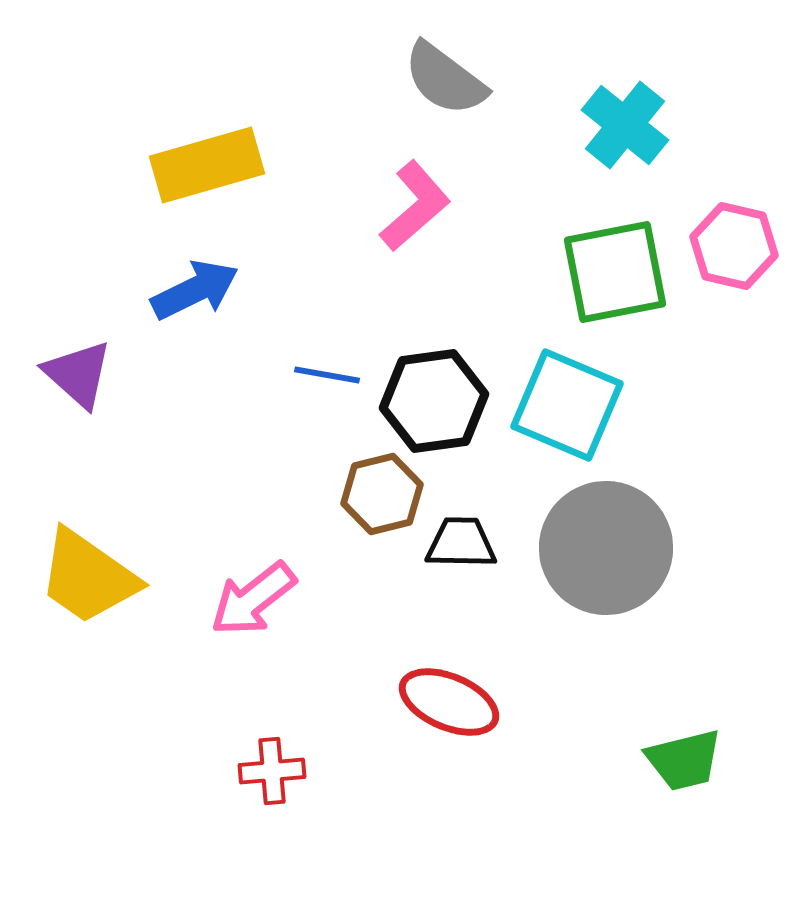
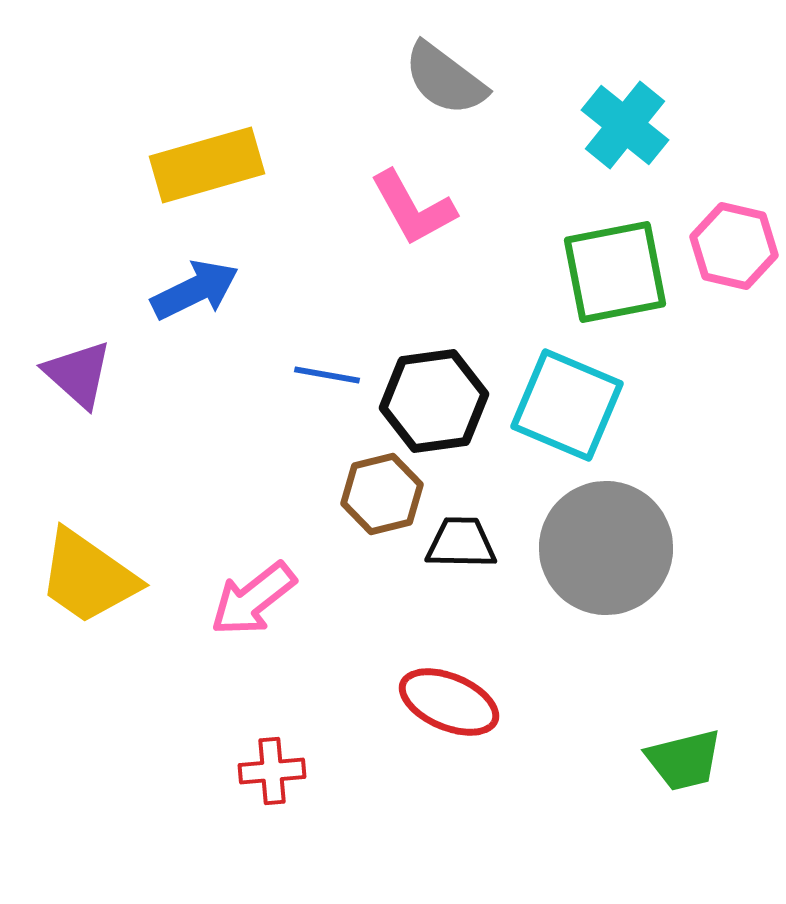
pink L-shape: moved 2 px left, 2 px down; rotated 102 degrees clockwise
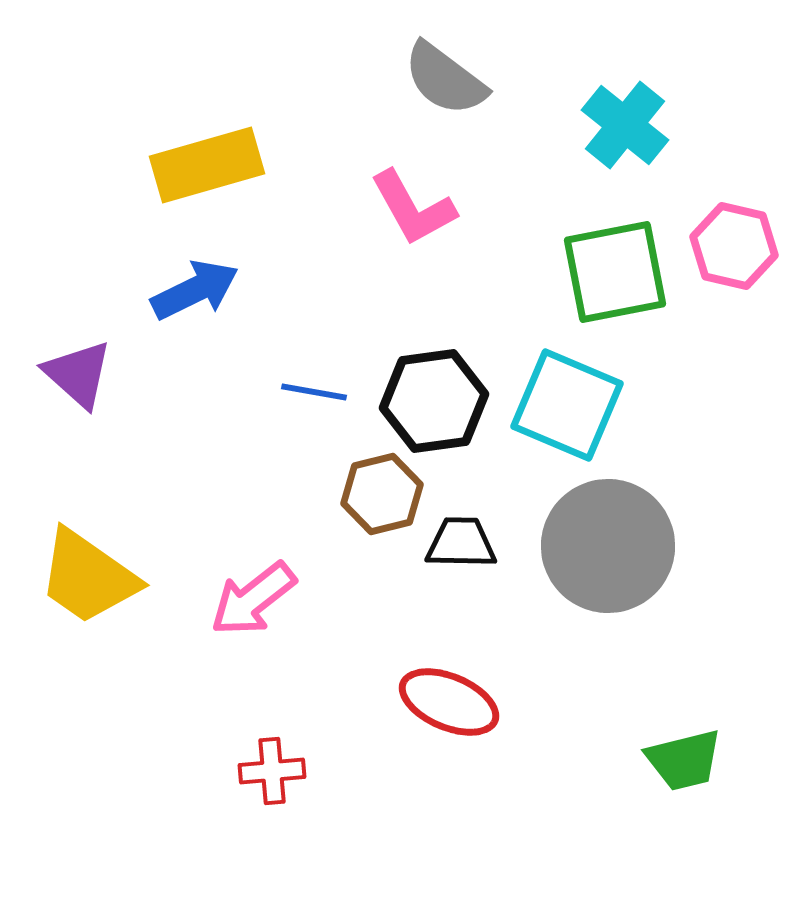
blue line: moved 13 px left, 17 px down
gray circle: moved 2 px right, 2 px up
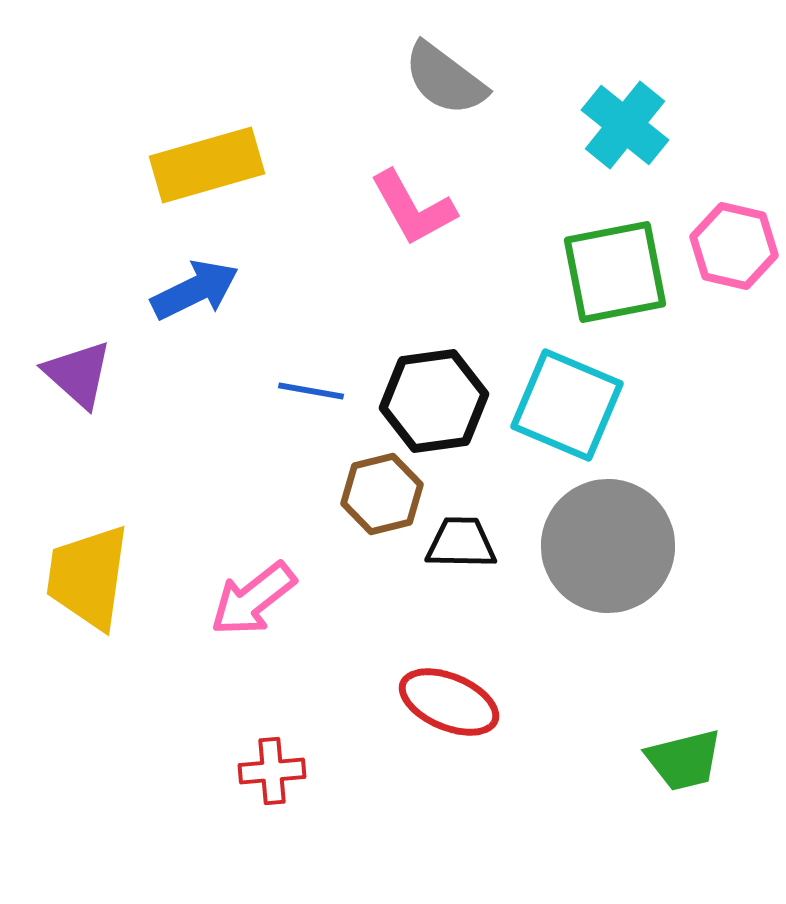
blue line: moved 3 px left, 1 px up
yellow trapezoid: rotated 63 degrees clockwise
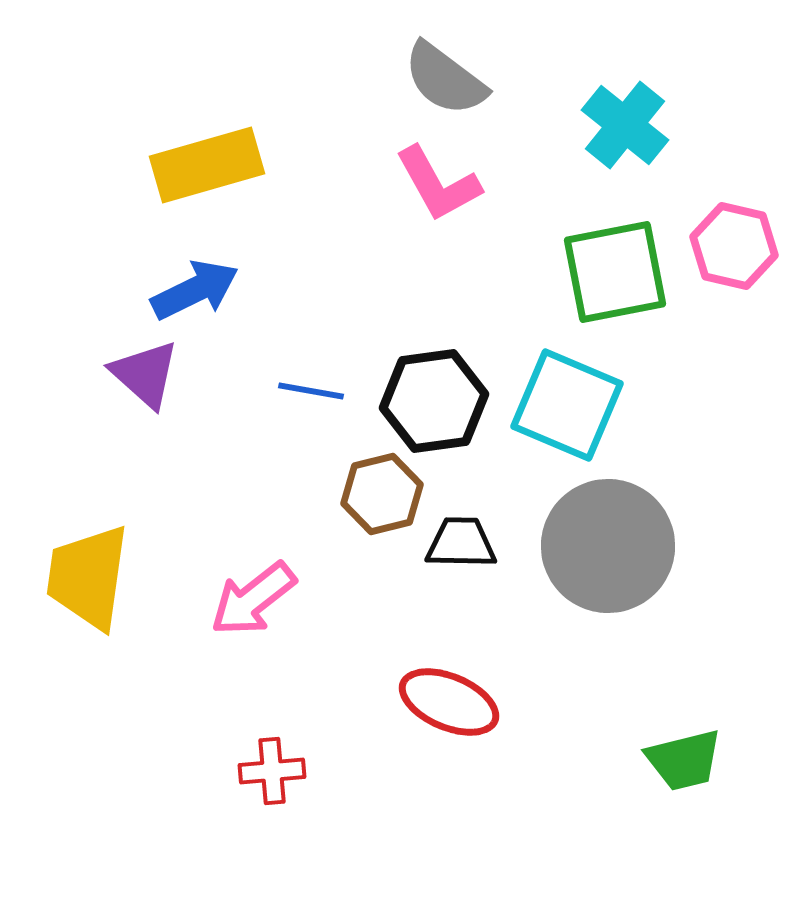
pink L-shape: moved 25 px right, 24 px up
purple triangle: moved 67 px right
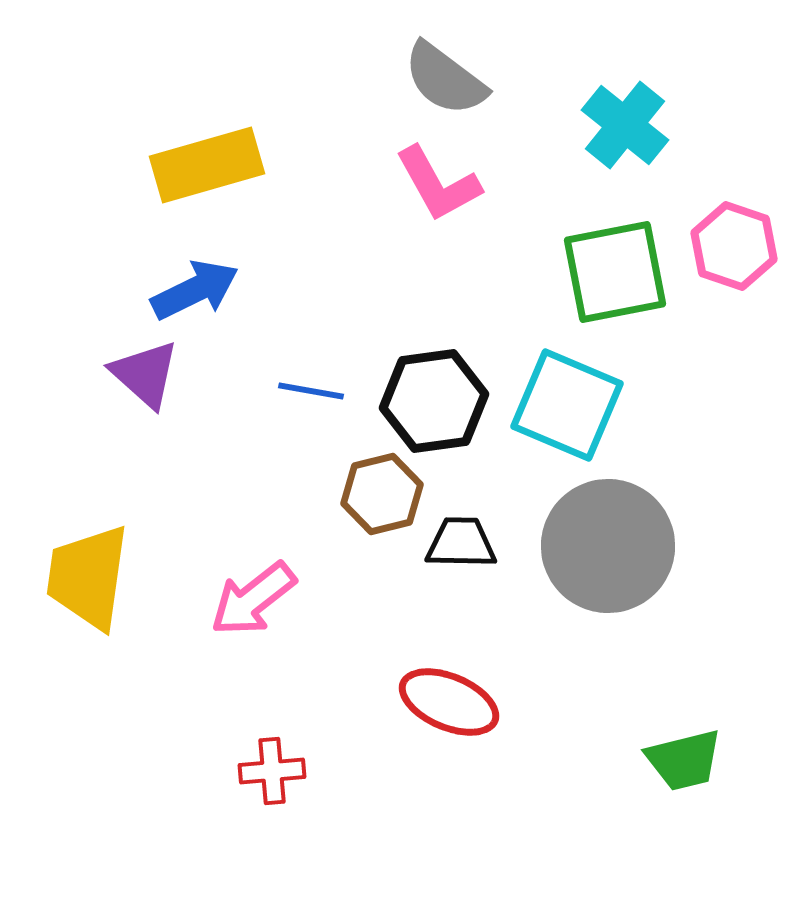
pink hexagon: rotated 6 degrees clockwise
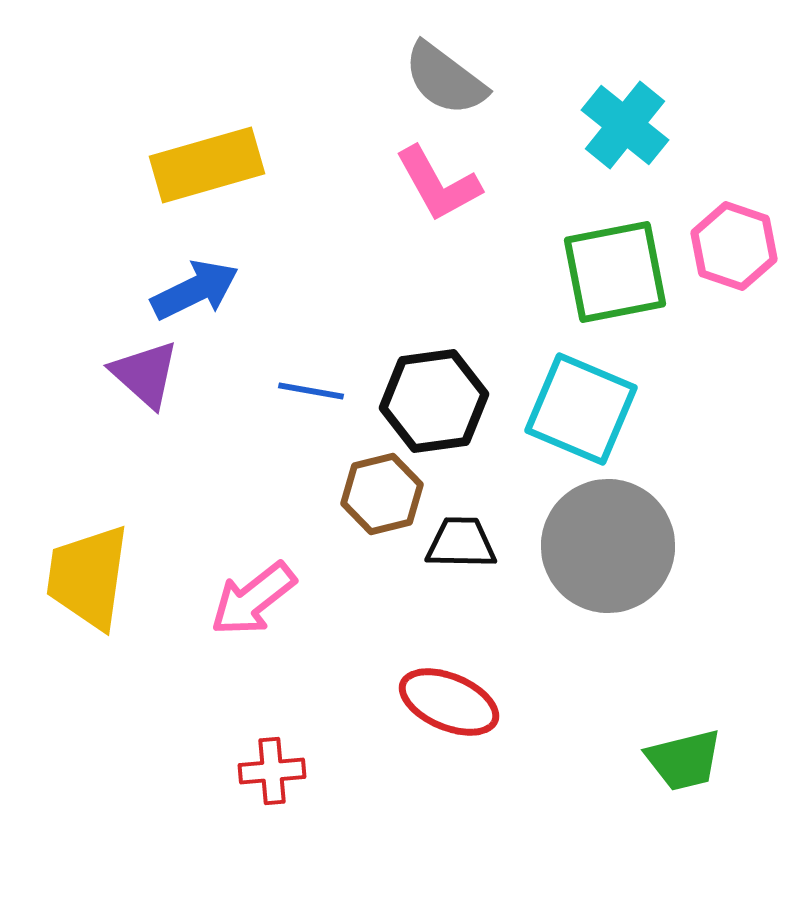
cyan square: moved 14 px right, 4 px down
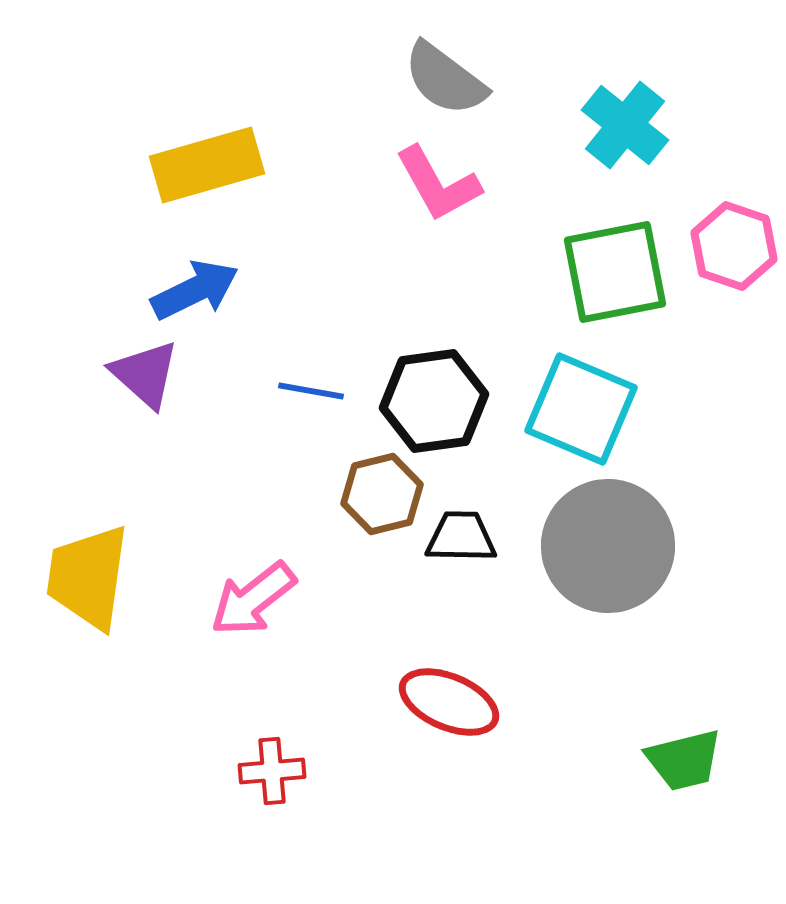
black trapezoid: moved 6 px up
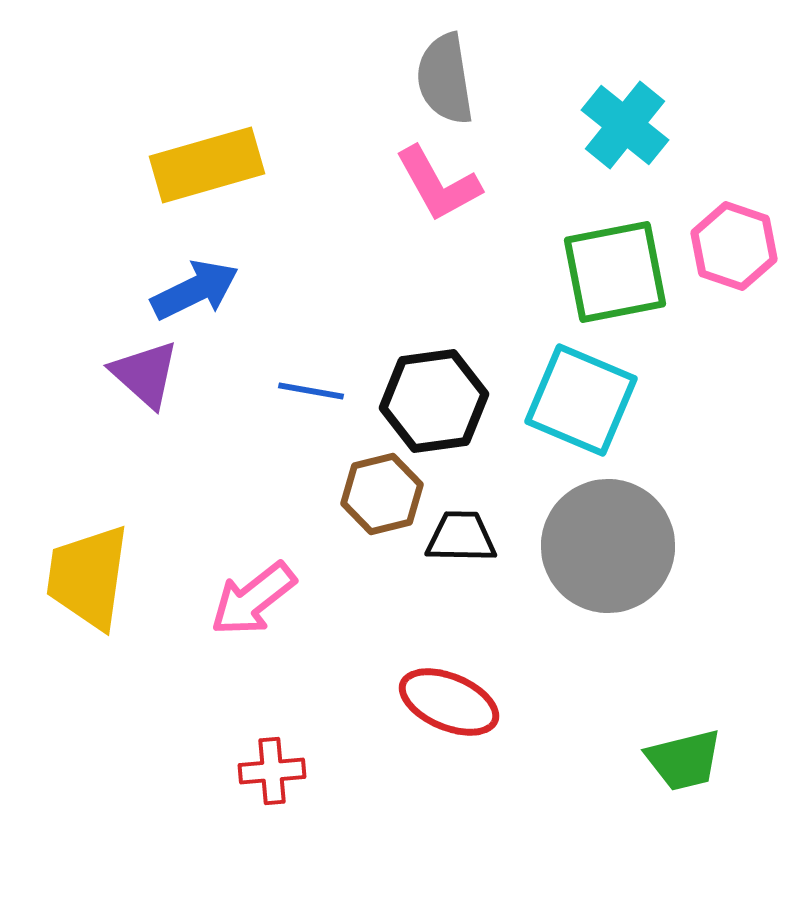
gray semicircle: rotated 44 degrees clockwise
cyan square: moved 9 px up
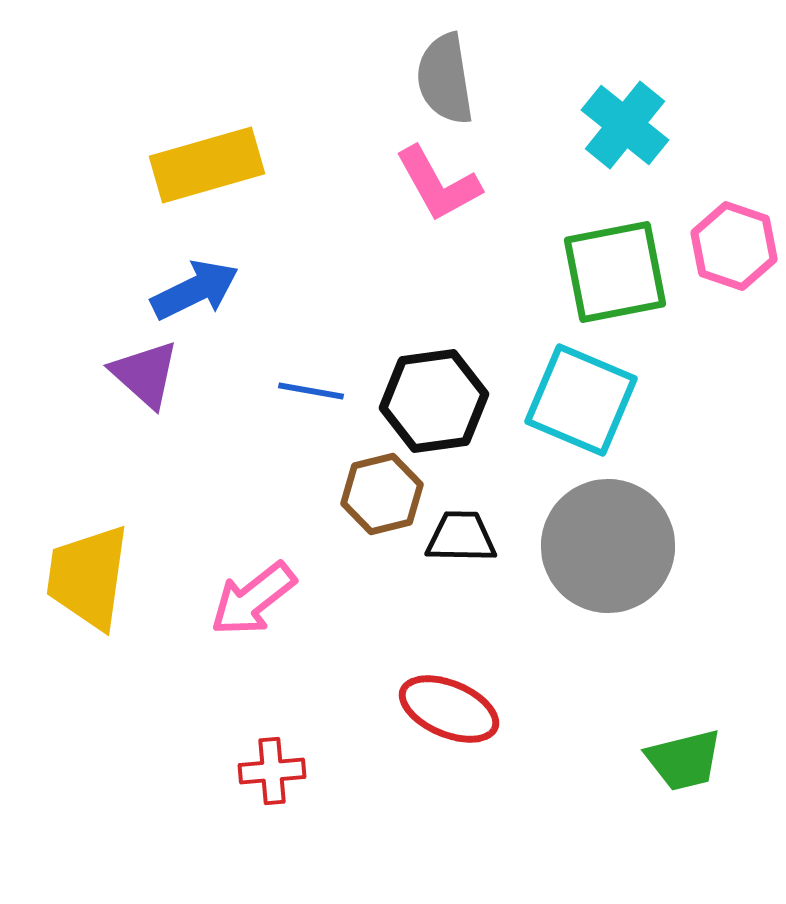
red ellipse: moved 7 px down
